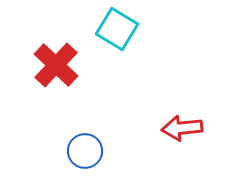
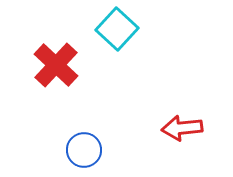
cyan square: rotated 12 degrees clockwise
blue circle: moved 1 px left, 1 px up
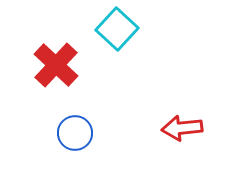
blue circle: moved 9 px left, 17 px up
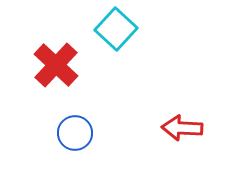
cyan square: moved 1 px left
red arrow: rotated 9 degrees clockwise
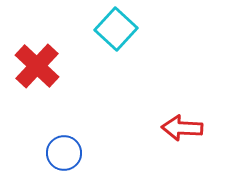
red cross: moved 19 px left, 1 px down
blue circle: moved 11 px left, 20 px down
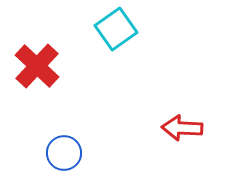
cyan square: rotated 12 degrees clockwise
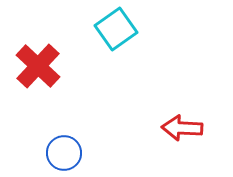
red cross: moved 1 px right
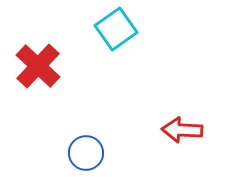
red arrow: moved 2 px down
blue circle: moved 22 px right
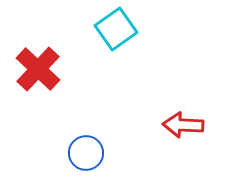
red cross: moved 3 px down
red arrow: moved 1 px right, 5 px up
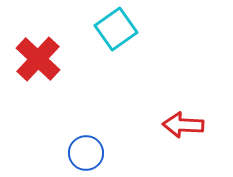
red cross: moved 10 px up
